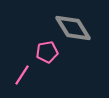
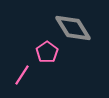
pink pentagon: rotated 25 degrees counterclockwise
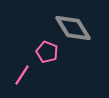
pink pentagon: rotated 15 degrees counterclockwise
